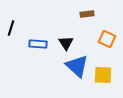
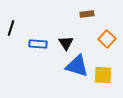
orange square: rotated 18 degrees clockwise
blue triangle: rotated 25 degrees counterclockwise
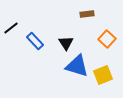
black line: rotated 35 degrees clockwise
blue rectangle: moved 3 px left, 3 px up; rotated 42 degrees clockwise
yellow square: rotated 24 degrees counterclockwise
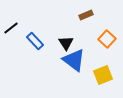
brown rectangle: moved 1 px left, 1 px down; rotated 16 degrees counterclockwise
blue triangle: moved 3 px left, 6 px up; rotated 20 degrees clockwise
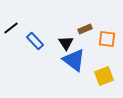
brown rectangle: moved 1 px left, 14 px down
orange square: rotated 36 degrees counterclockwise
yellow square: moved 1 px right, 1 px down
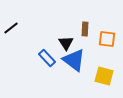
brown rectangle: rotated 64 degrees counterclockwise
blue rectangle: moved 12 px right, 17 px down
yellow square: rotated 36 degrees clockwise
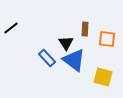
yellow square: moved 1 px left, 1 px down
